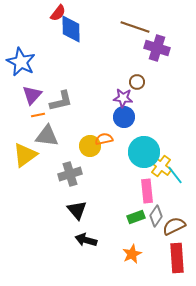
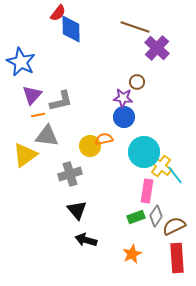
purple cross: rotated 25 degrees clockwise
pink rectangle: rotated 15 degrees clockwise
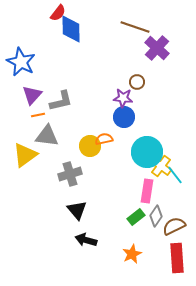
cyan circle: moved 3 px right
green rectangle: rotated 18 degrees counterclockwise
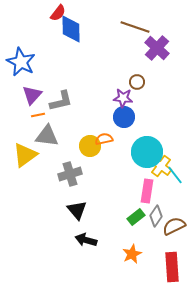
red rectangle: moved 5 px left, 9 px down
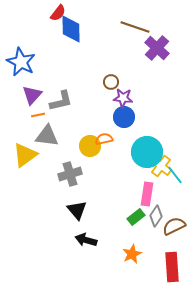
brown circle: moved 26 px left
pink rectangle: moved 3 px down
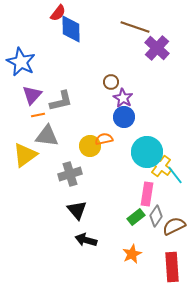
purple star: rotated 24 degrees clockwise
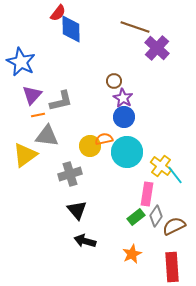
brown circle: moved 3 px right, 1 px up
cyan circle: moved 20 px left
black arrow: moved 1 px left, 1 px down
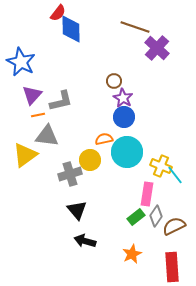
yellow circle: moved 14 px down
yellow cross: rotated 15 degrees counterclockwise
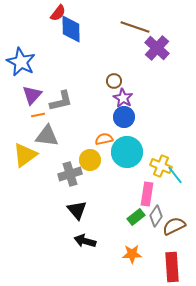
orange star: rotated 24 degrees clockwise
